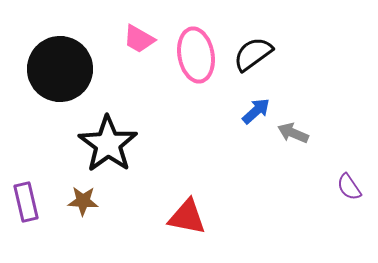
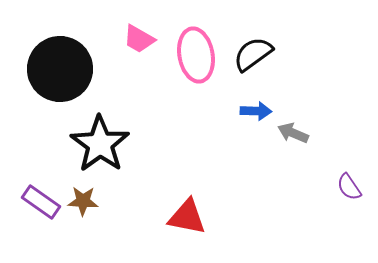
blue arrow: rotated 44 degrees clockwise
black star: moved 8 px left
purple rectangle: moved 15 px right; rotated 42 degrees counterclockwise
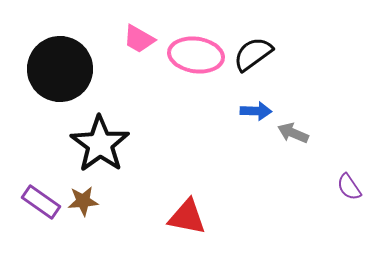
pink ellipse: rotated 72 degrees counterclockwise
brown star: rotated 8 degrees counterclockwise
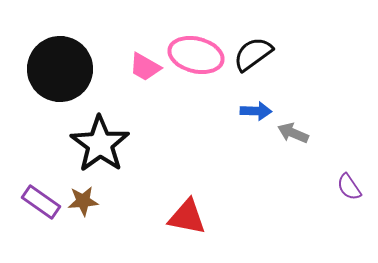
pink trapezoid: moved 6 px right, 28 px down
pink ellipse: rotated 6 degrees clockwise
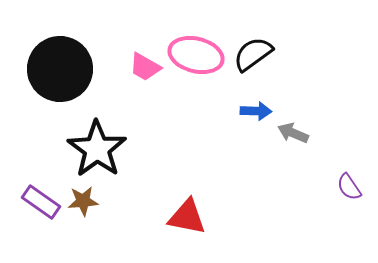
black star: moved 3 px left, 5 px down
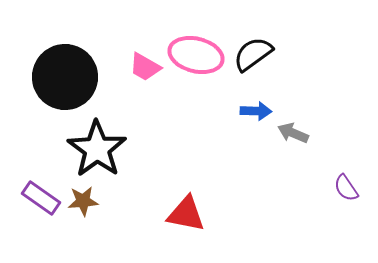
black circle: moved 5 px right, 8 px down
purple semicircle: moved 3 px left, 1 px down
purple rectangle: moved 4 px up
red triangle: moved 1 px left, 3 px up
